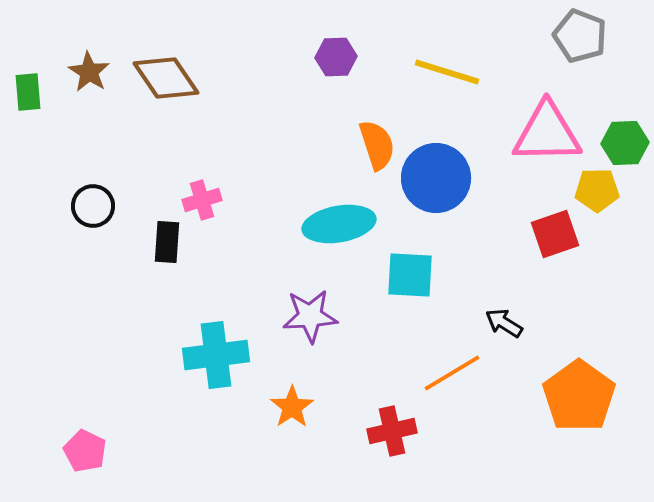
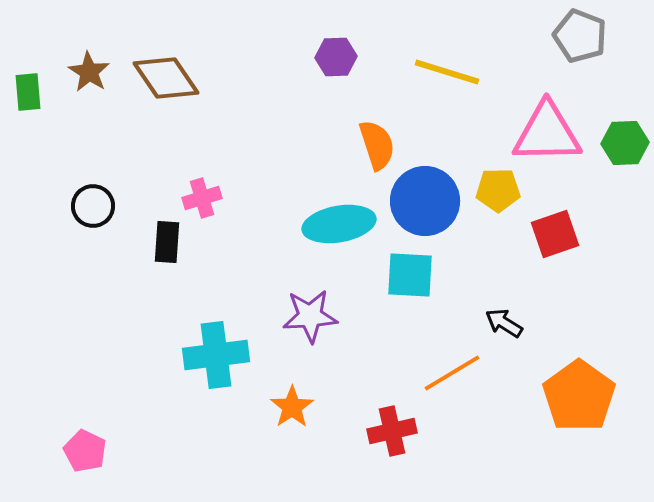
blue circle: moved 11 px left, 23 px down
yellow pentagon: moved 99 px left
pink cross: moved 2 px up
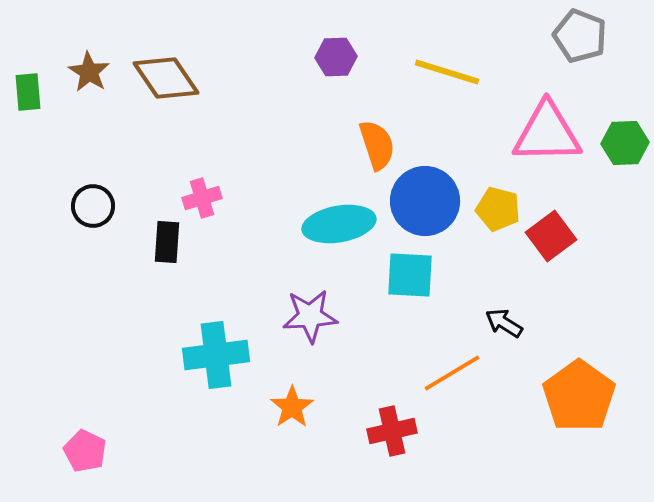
yellow pentagon: moved 19 px down; rotated 15 degrees clockwise
red square: moved 4 px left, 2 px down; rotated 18 degrees counterclockwise
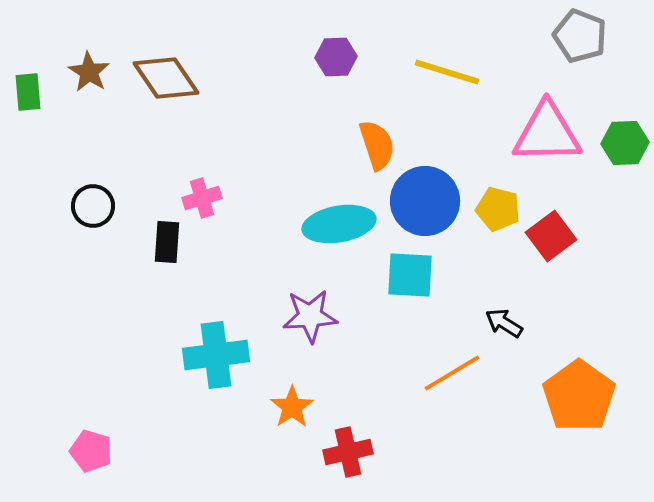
red cross: moved 44 px left, 21 px down
pink pentagon: moved 6 px right; rotated 9 degrees counterclockwise
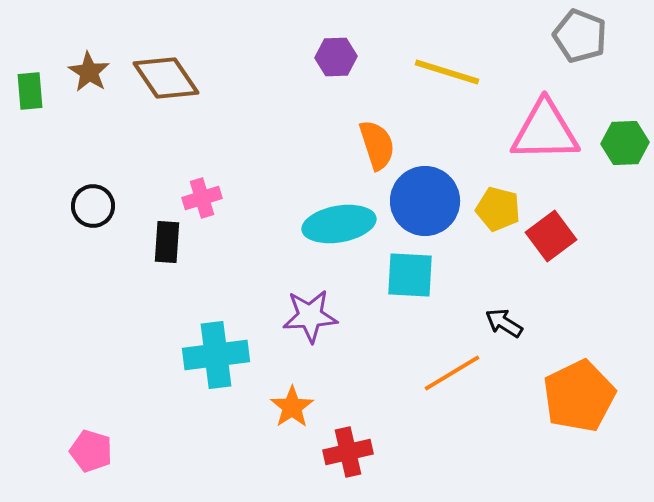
green rectangle: moved 2 px right, 1 px up
pink triangle: moved 2 px left, 2 px up
orange pentagon: rotated 10 degrees clockwise
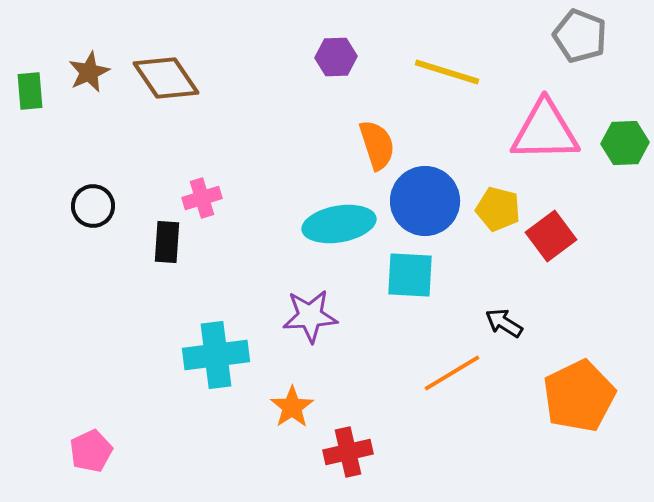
brown star: rotated 15 degrees clockwise
pink pentagon: rotated 30 degrees clockwise
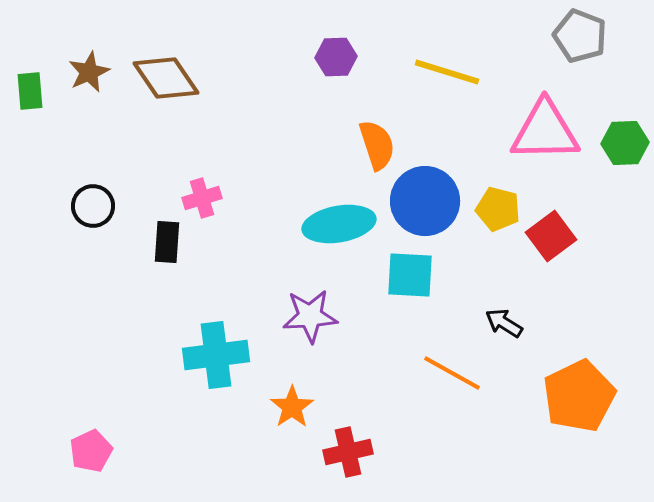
orange line: rotated 60 degrees clockwise
